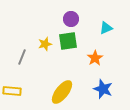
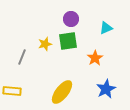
blue star: moved 3 px right; rotated 24 degrees clockwise
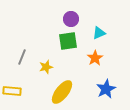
cyan triangle: moved 7 px left, 5 px down
yellow star: moved 1 px right, 23 px down
